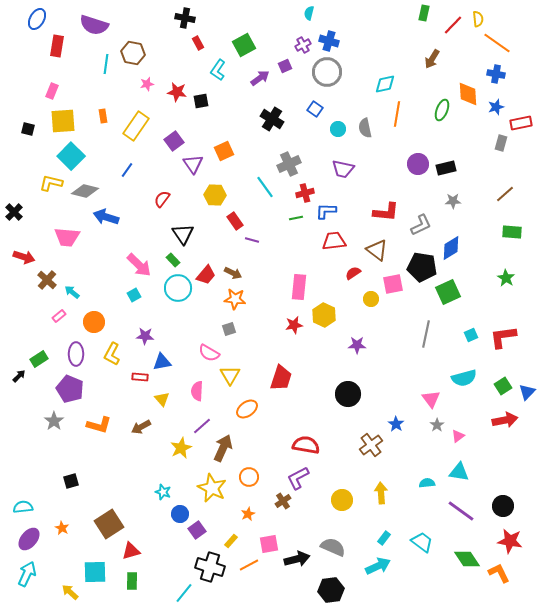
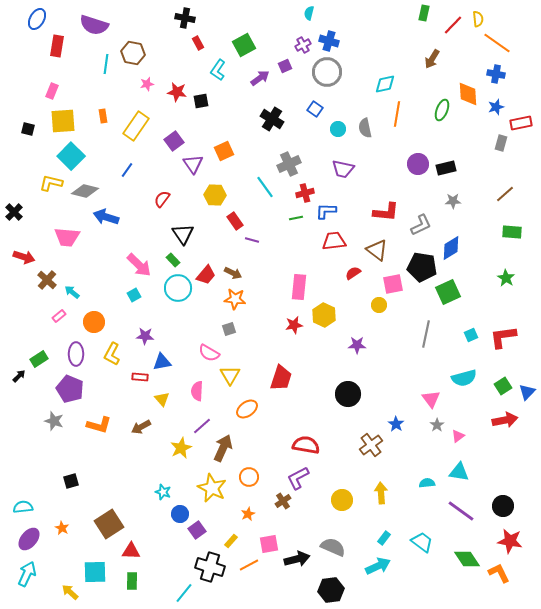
yellow circle at (371, 299): moved 8 px right, 6 px down
gray star at (54, 421): rotated 18 degrees counterclockwise
red triangle at (131, 551): rotated 18 degrees clockwise
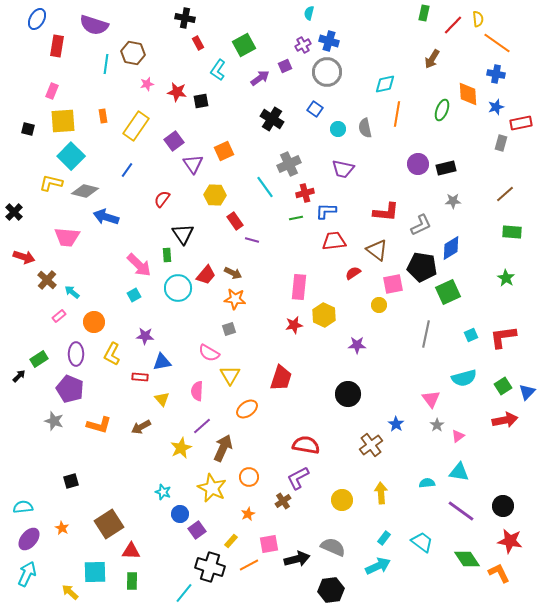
green rectangle at (173, 260): moved 6 px left, 5 px up; rotated 40 degrees clockwise
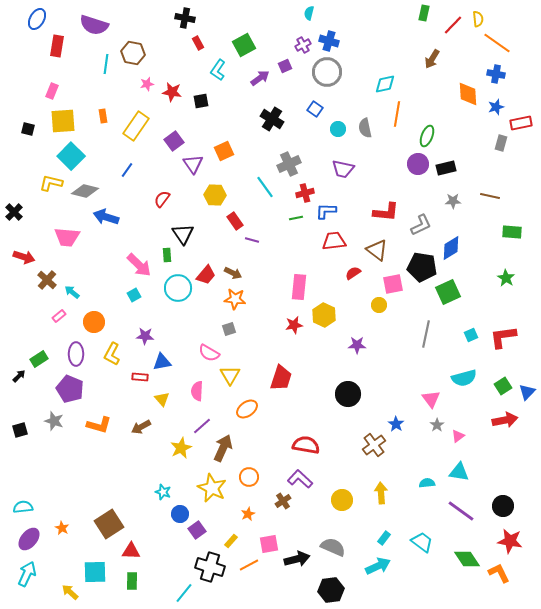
red star at (177, 92): moved 5 px left
green ellipse at (442, 110): moved 15 px left, 26 px down
brown line at (505, 194): moved 15 px left, 2 px down; rotated 54 degrees clockwise
brown cross at (371, 445): moved 3 px right
purple L-shape at (298, 478): moved 2 px right, 1 px down; rotated 70 degrees clockwise
black square at (71, 481): moved 51 px left, 51 px up
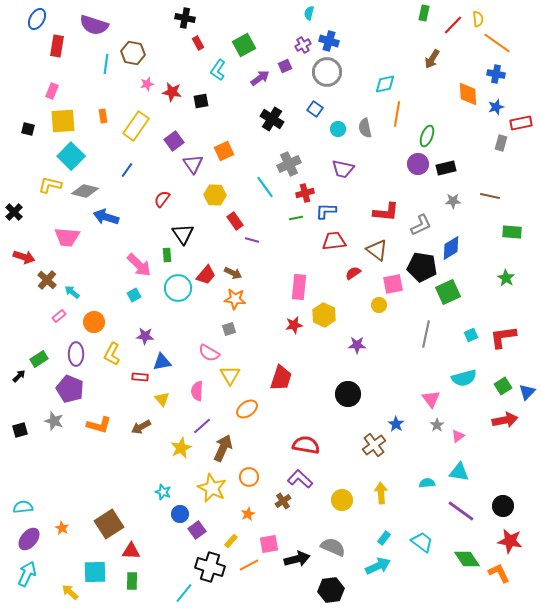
yellow L-shape at (51, 183): moved 1 px left, 2 px down
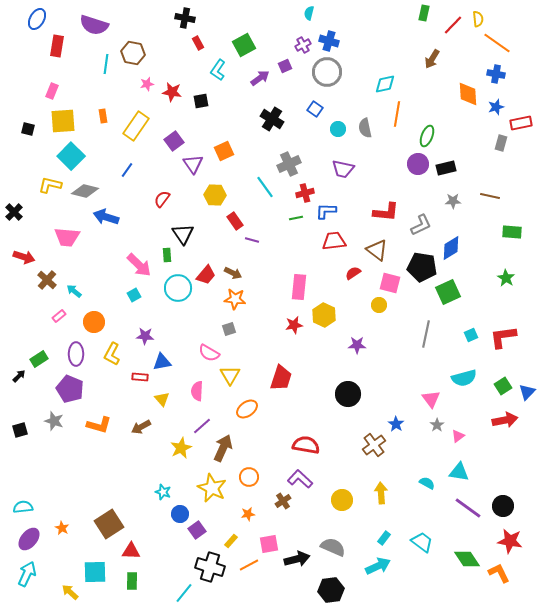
pink square at (393, 284): moved 3 px left, 1 px up; rotated 25 degrees clockwise
cyan arrow at (72, 292): moved 2 px right, 1 px up
cyan semicircle at (427, 483): rotated 35 degrees clockwise
purple line at (461, 511): moved 7 px right, 3 px up
orange star at (248, 514): rotated 16 degrees clockwise
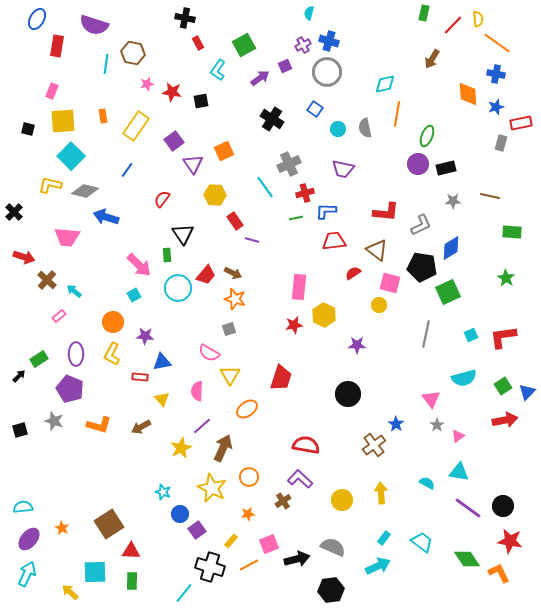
orange star at (235, 299): rotated 10 degrees clockwise
orange circle at (94, 322): moved 19 px right
pink square at (269, 544): rotated 12 degrees counterclockwise
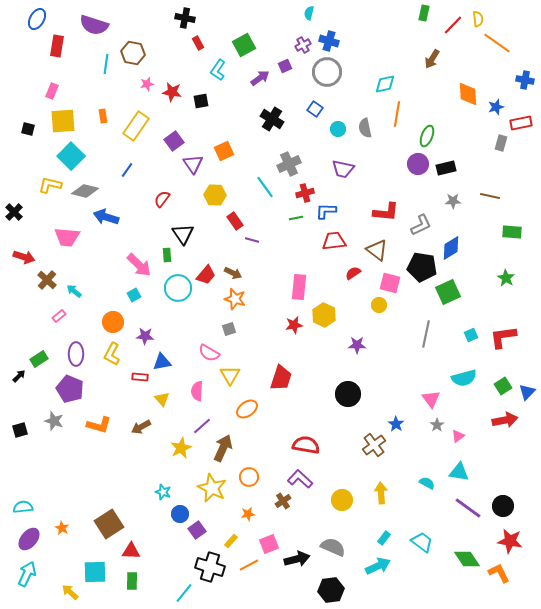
blue cross at (496, 74): moved 29 px right, 6 px down
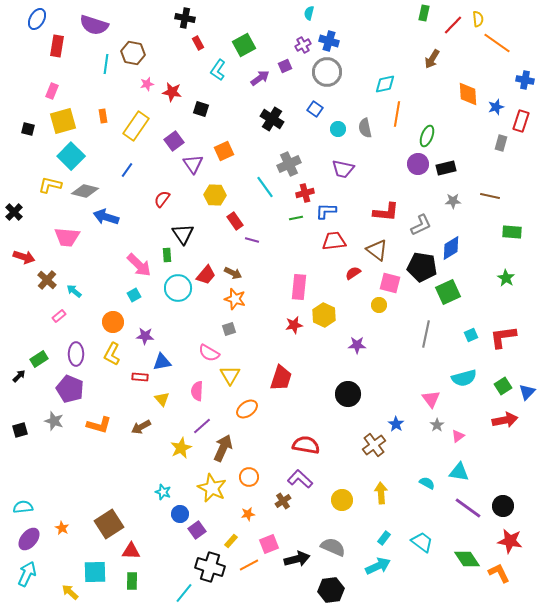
black square at (201, 101): moved 8 px down; rotated 28 degrees clockwise
yellow square at (63, 121): rotated 12 degrees counterclockwise
red rectangle at (521, 123): moved 2 px up; rotated 60 degrees counterclockwise
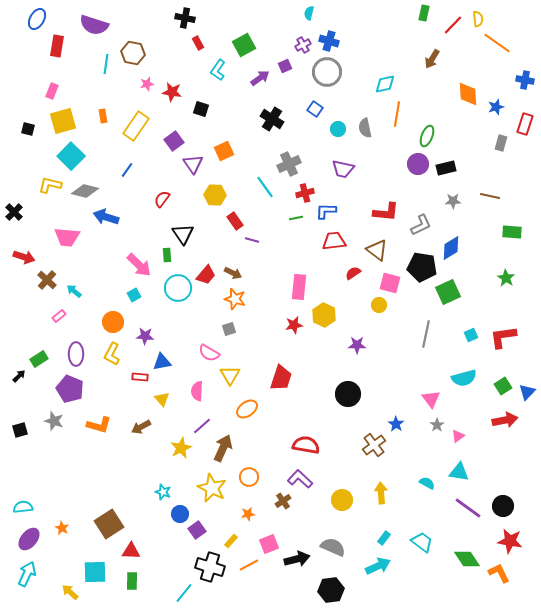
red rectangle at (521, 121): moved 4 px right, 3 px down
